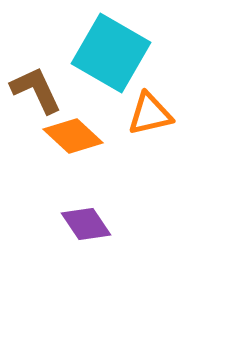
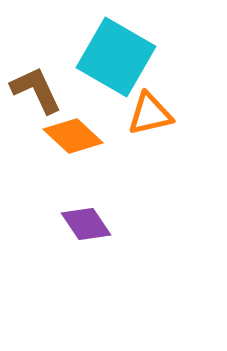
cyan square: moved 5 px right, 4 px down
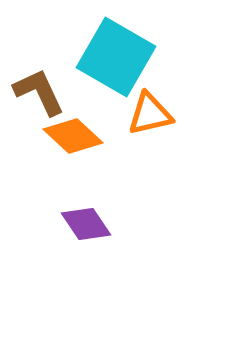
brown L-shape: moved 3 px right, 2 px down
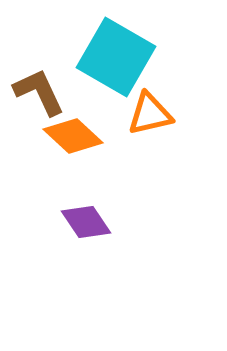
purple diamond: moved 2 px up
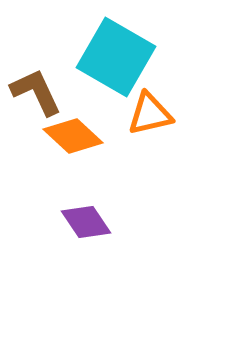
brown L-shape: moved 3 px left
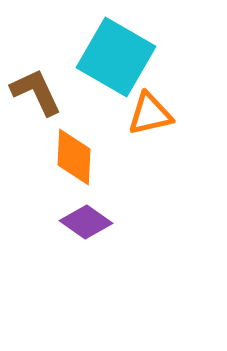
orange diamond: moved 1 px right, 21 px down; rotated 50 degrees clockwise
purple diamond: rotated 21 degrees counterclockwise
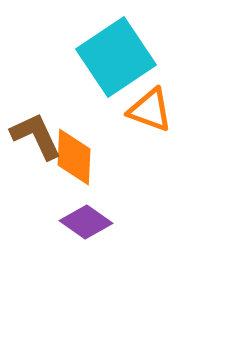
cyan square: rotated 26 degrees clockwise
brown L-shape: moved 44 px down
orange triangle: moved 4 px up; rotated 33 degrees clockwise
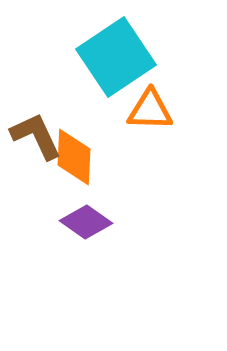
orange triangle: rotated 18 degrees counterclockwise
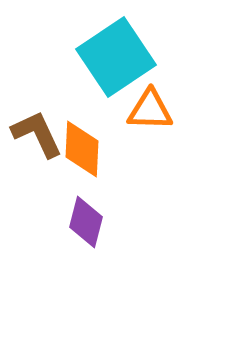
brown L-shape: moved 1 px right, 2 px up
orange diamond: moved 8 px right, 8 px up
purple diamond: rotated 69 degrees clockwise
